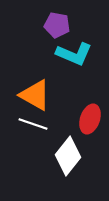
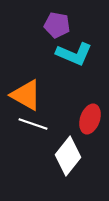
orange triangle: moved 9 px left
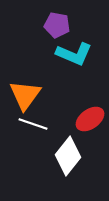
orange triangle: moved 1 px left; rotated 36 degrees clockwise
red ellipse: rotated 36 degrees clockwise
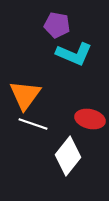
red ellipse: rotated 48 degrees clockwise
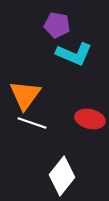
white line: moved 1 px left, 1 px up
white diamond: moved 6 px left, 20 px down
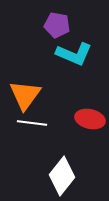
white line: rotated 12 degrees counterclockwise
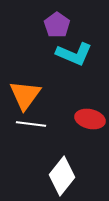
purple pentagon: rotated 25 degrees clockwise
white line: moved 1 px left, 1 px down
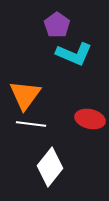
white diamond: moved 12 px left, 9 px up
